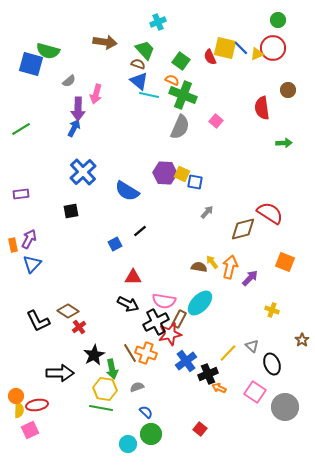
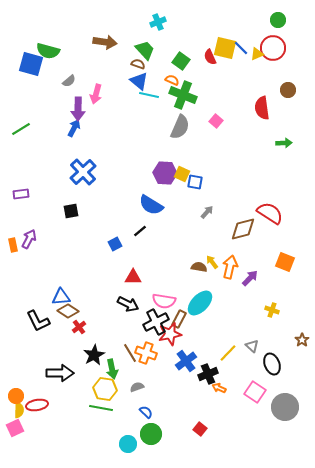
blue semicircle at (127, 191): moved 24 px right, 14 px down
blue triangle at (32, 264): moved 29 px right, 33 px down; rotated 42 degrees clockwise
pink square at (30, 430): moved 15 px left, 2 px up
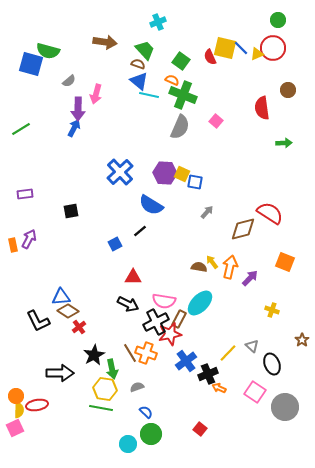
blue cross at (83, 172): moved 37 px right
purple rectangle at (21, 194): moved 4 px right
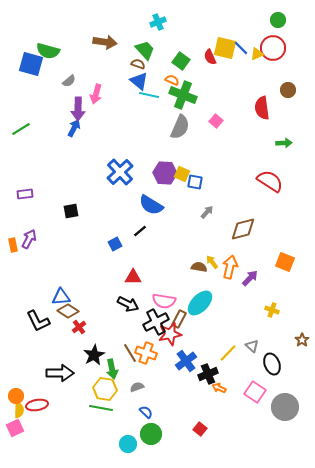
red semicircle at (270, 213): moved 32 px up
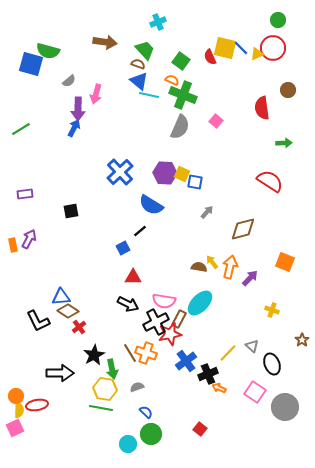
blue square at (115, 244): moved 8 px right, 4 px down
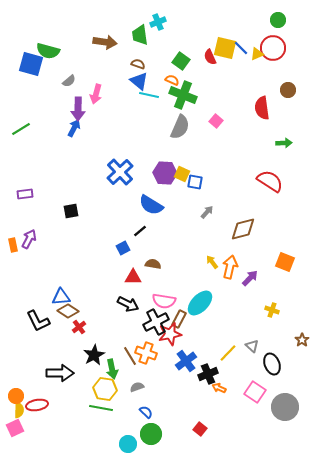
green trapezoid at (145, 50): moved 5 px left, 15 px up; rotated 145 degrees counterclockwise
brown semicircle at (199, 267): moved 46 px left, 3 px up
brown line at (130, 353): moved 3 px down
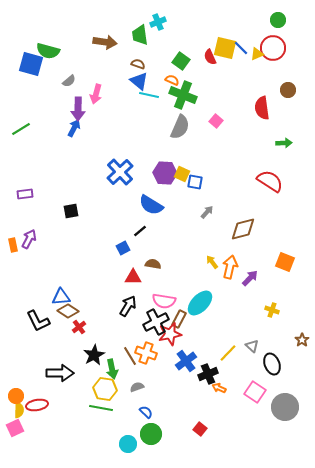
black arrow at (128, 304): moved 2 px down; rotated 85 degrees counterclockwise
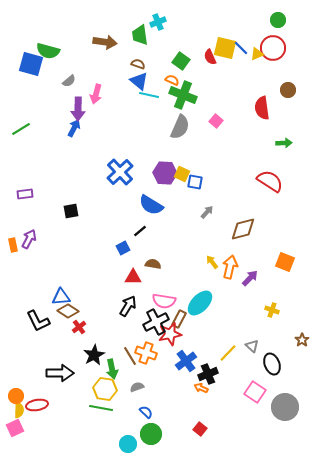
orange arrow at (219, 388): moved 18 px left
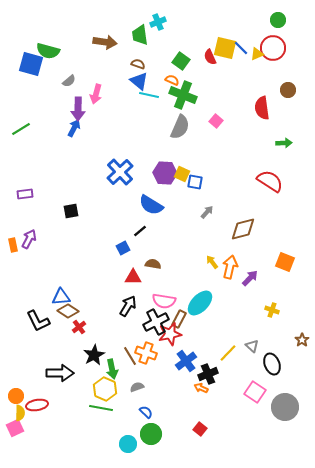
yellow hexagon at (105, 389): rotated 15 degrees clockwise
yellow semicircle at (19, 410): moved 1 px right, 3 px down
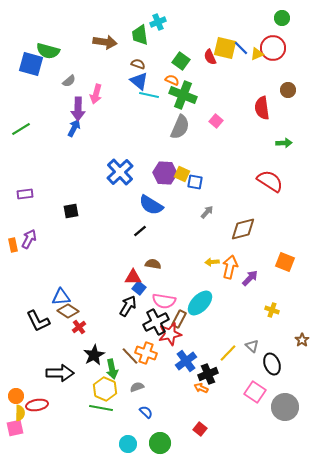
green circle at (278, 20): moved 4 px right, 2 px up
blue square at (123, 248): moved 16 px right, 40 px down; rotated 24 degrees counterclockwise
yellow arrow at (212, 262): rotated 56 degrees counterclockwise
brown line at (130, 356): rotated 12 degrees counterclockwise
pink square at (15, 428): rotated 12 degrees clockwise
green circle at (151, 434): moved 9 px right, 9 px down
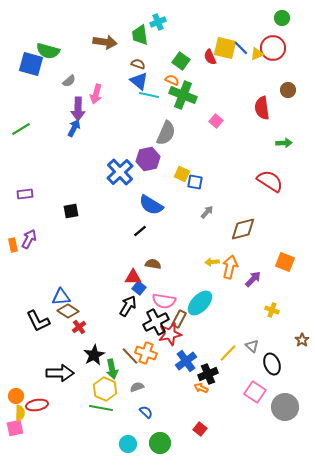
gray semicircle at (180, 127): moved 14 px left, 6 px down
purple hexagon at (165, 173): moved 17 px left, 14 px up; rotated 15 degrees counterclockwise
purple arrow at (250, 278): moved 3 px right, 1 px down
